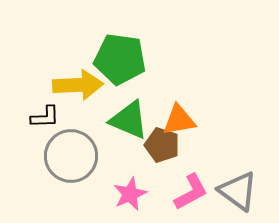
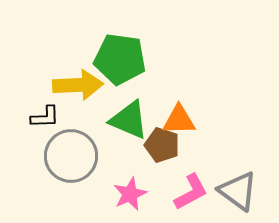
orange triangle: rotated 9 degrees clockwise
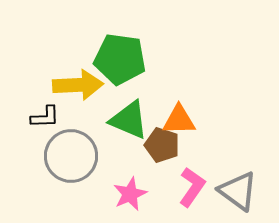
pink L-shape: moved 1 px right, 5 px up; rotated 27 degrees counterclockwise
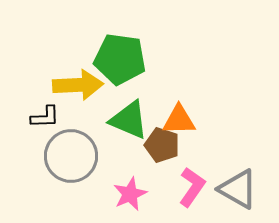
gray triangle: moved 2 px up; rotated 6 degrees counterclockwise
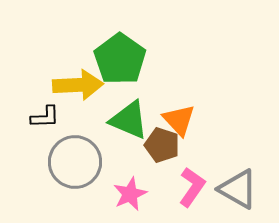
green pentagon: rotated 27 degrees clockwise
orange triangle: rotated 48 degrees clockwise
gray circle: moved 4 px right, 6 px down
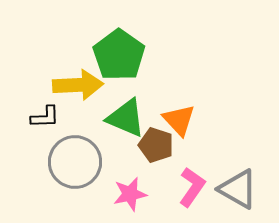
green pentagon: moved 1 px left, 4 px up
green triangle: moved 3 px left, 2 px up
brown pentagon: moved 6 px left
pink star: rotated 12 degrees clockwise
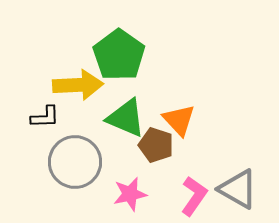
pink L-shape: moved 2 px right, 9 px down
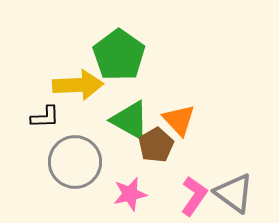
green triangle: moved 4 px right, 2 px down; rotated 6 degrees clockwise
brown pentagon: rotated 24 degrees clockwise
gray triangle: moved 4 px left, 4 px down; rotated 6 degrees clockwise
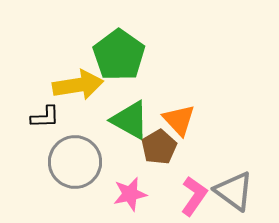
yellow arrow: rotated 6 degrees counterclockwise
brown pentagon: moved 3 px right, 2 px down
gray triangle: moved 2 px up
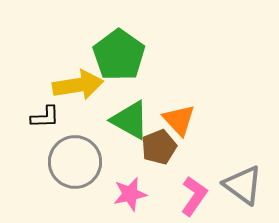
brown pentagon: rotated 8 degrees clockwise
gray triangle: moved 9 px right, 6 px up
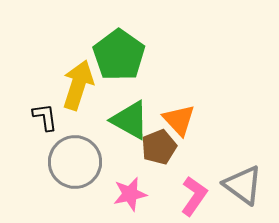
yellow arrow: rotated 63 degrees counterclockwise
black L-shape: rotated 96 degrees counterclockwise
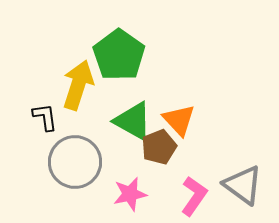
green triangle: moved 3 px right, 1 px down
